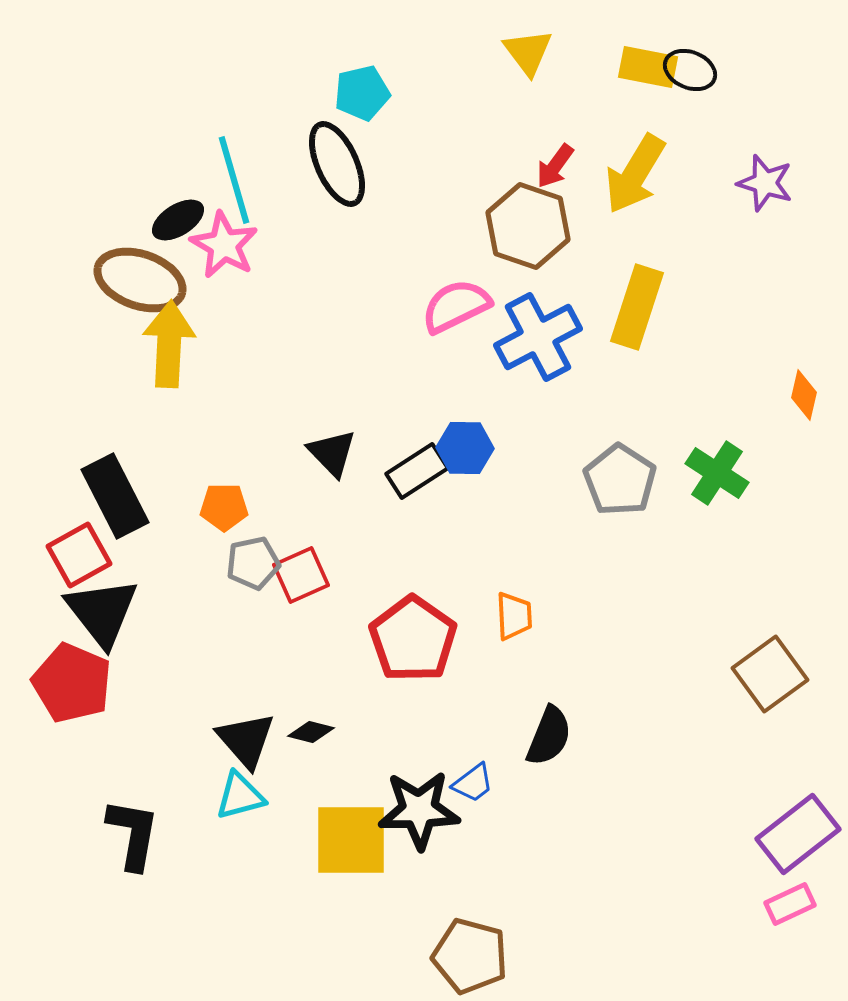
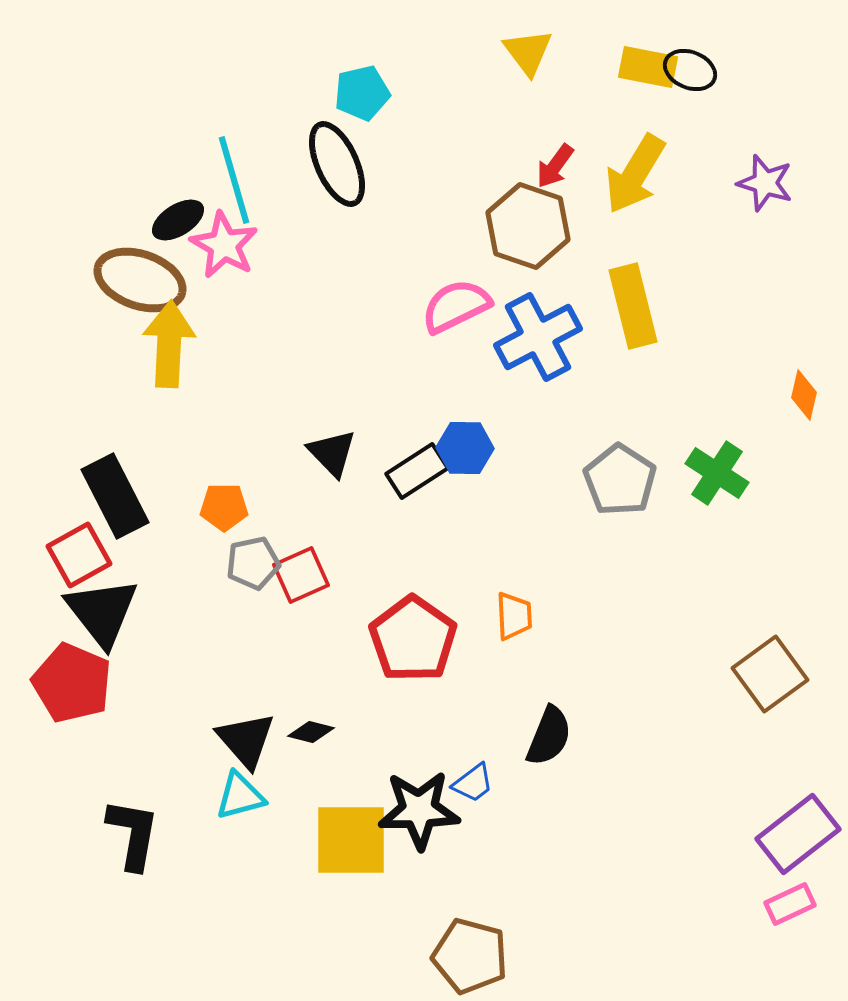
yellow rectangle at (637, 307): moved 4 px left, 1 px up; rotated 32 degrees counterclockwise
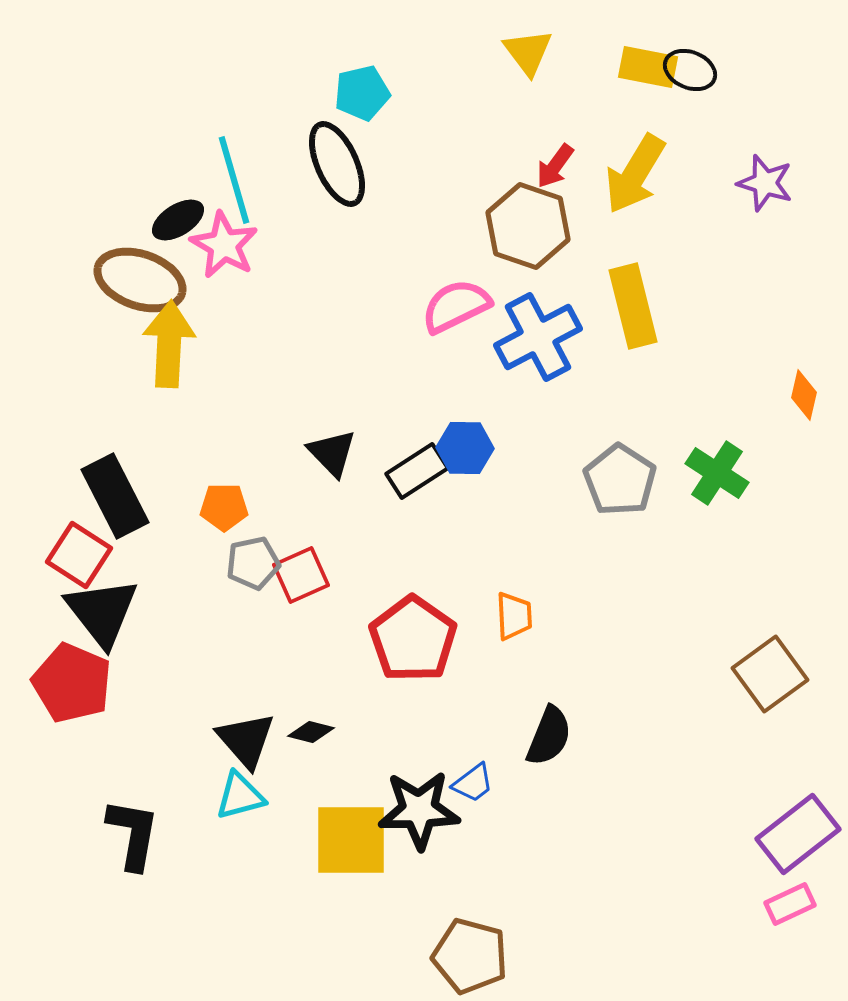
red square at (79, 555): rotated 28 degrees counterclockwise
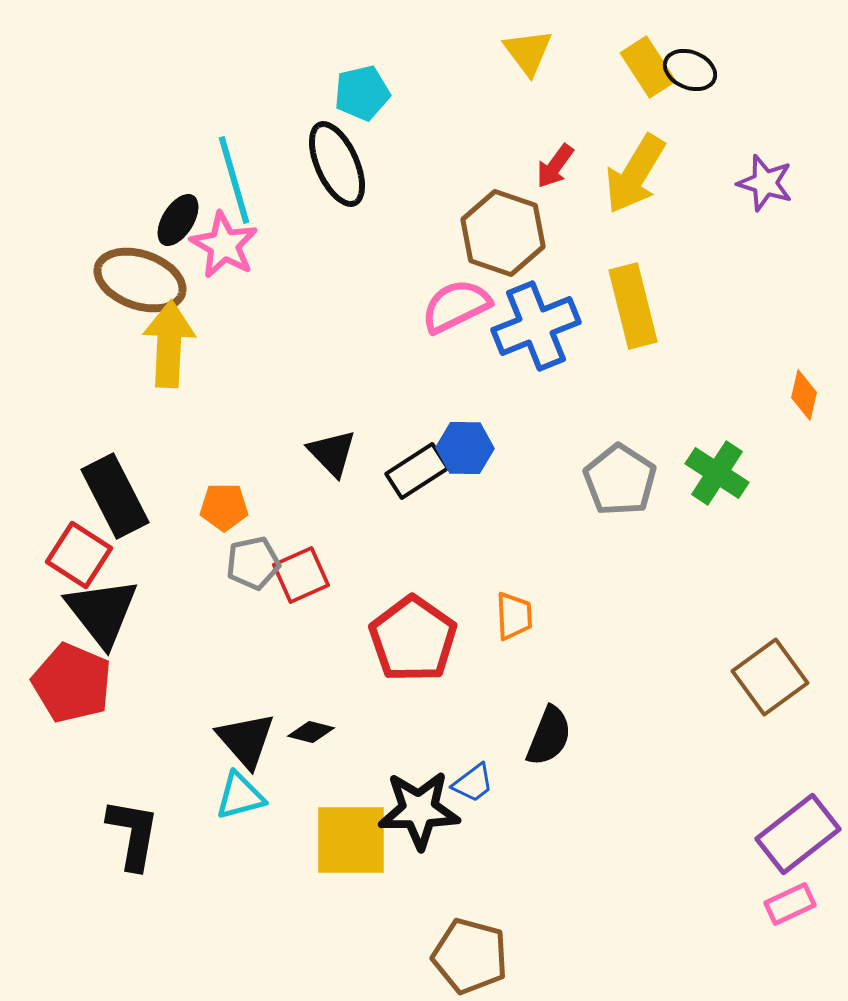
yellow rectangle at (648, 67): rotated 46 degrees clockwise
black ellipse at (178, 220): rotated 26 degrees counterclockwise
brown hexagon at (528, 226): moved 25 px left, 7 px down
blue cross at (538, 337): moved 2 px left, 11 px up; rotated 6 degrees clockwise
brown square at (770, 674): moved 3 px down
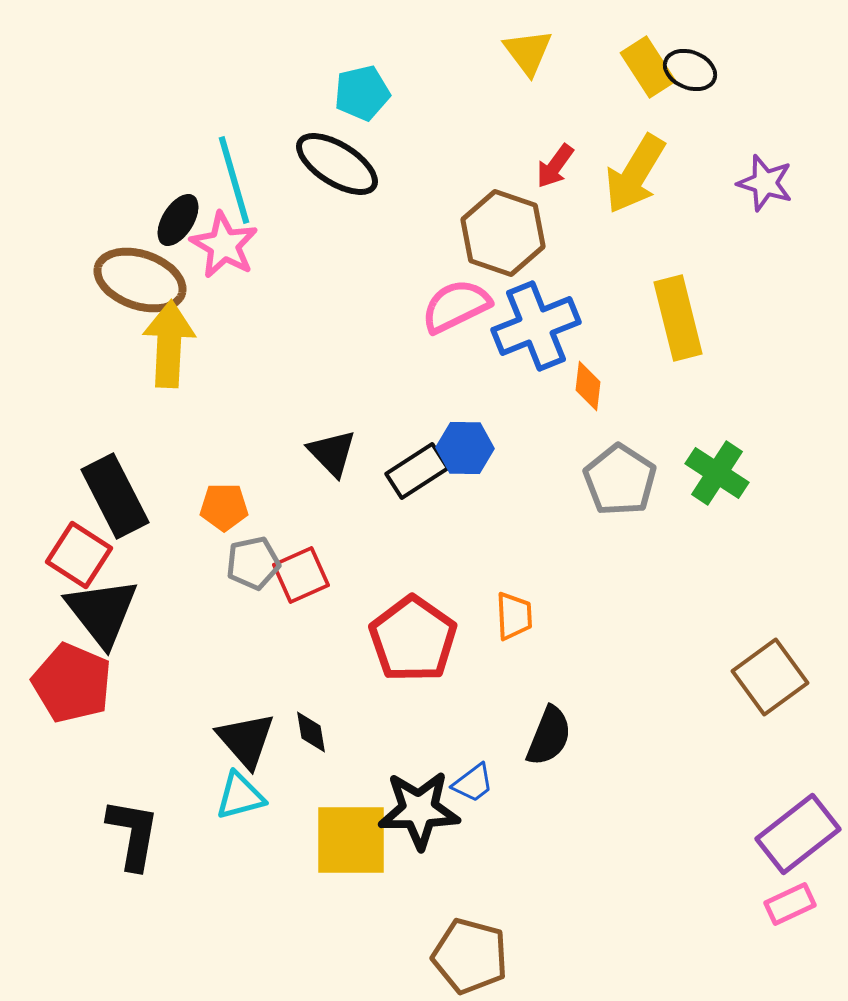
black ellipse at (337, 164): rotated 34 degrees counterclockwise
yellow rectangle at (633, 306): moved 45 px right, 12 px down
orange diamond at (804, 395): moved 216 px left, 9 px up; rotated 6 degrees counterclockwise
black diamond at (311, 732): rotated 66 degrees clockwise
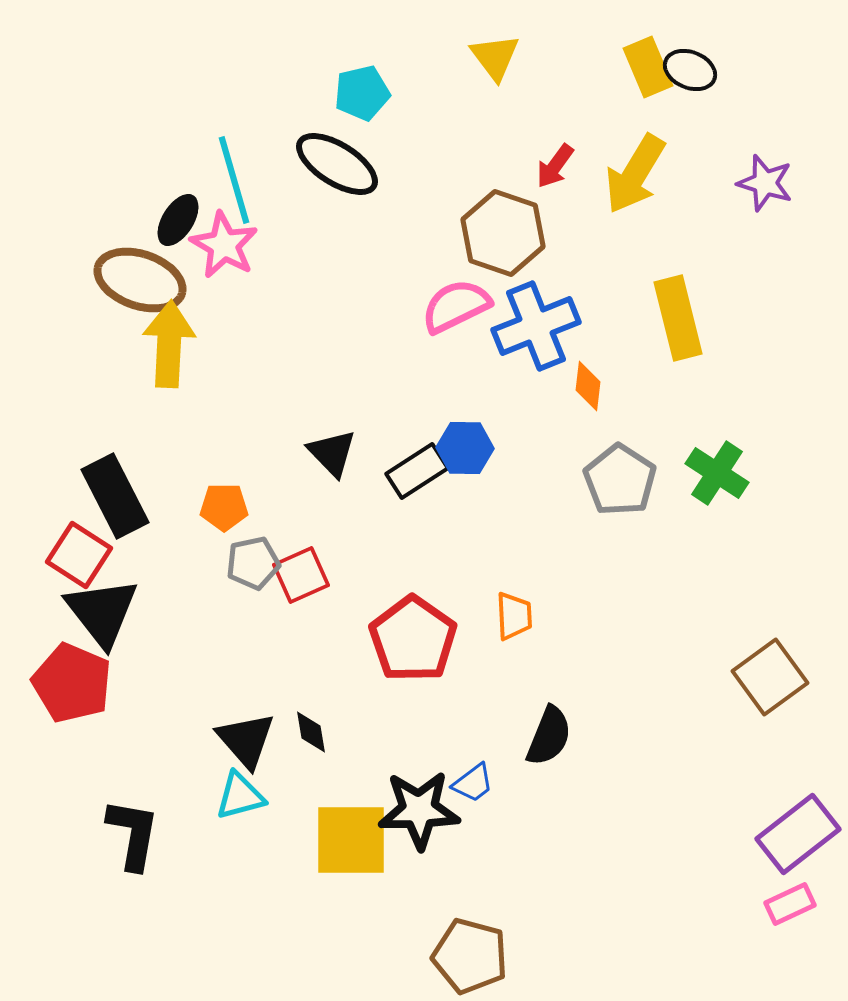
yellow triangle at (528, 52): moved 33 px left, 5 px down
yellow rectangle at (648, 67): rotated 10 degrees clockwise
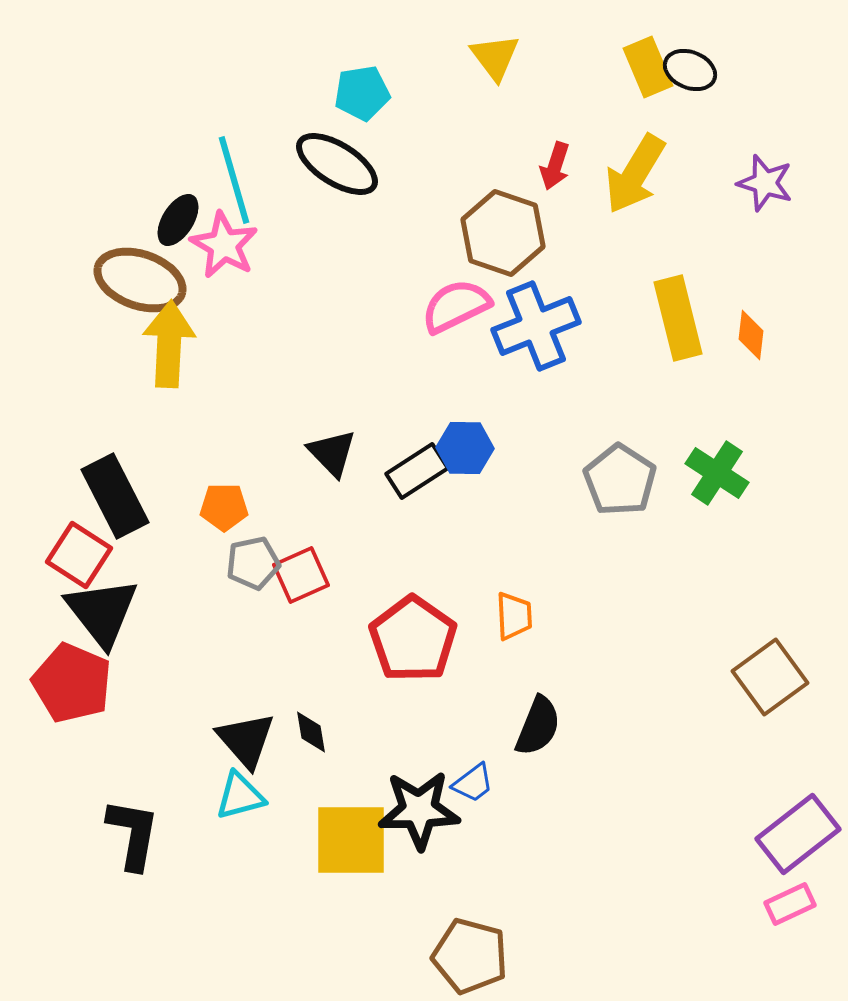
cyan pentagon at (362, 93): rotated 4 degrees clockwise
red arrow at (555, 166): rotated 18 degrees counterclockwise
orange diamond at (588, 386): moved 163 px right, 51 px up
black semicircle at (549, 736): moved 11 px left, 10 px up
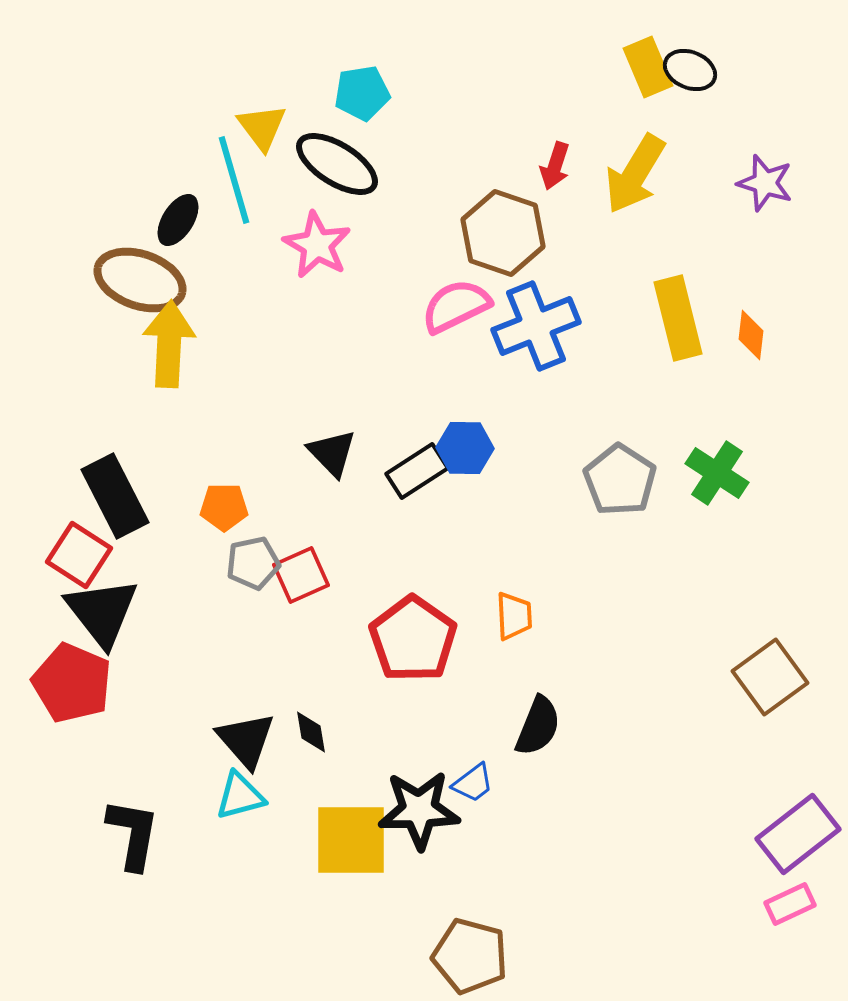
yellow triangle at (495, 57): moved 233 px left, 70 px down
pink star at (224, 245): moved 93 px right
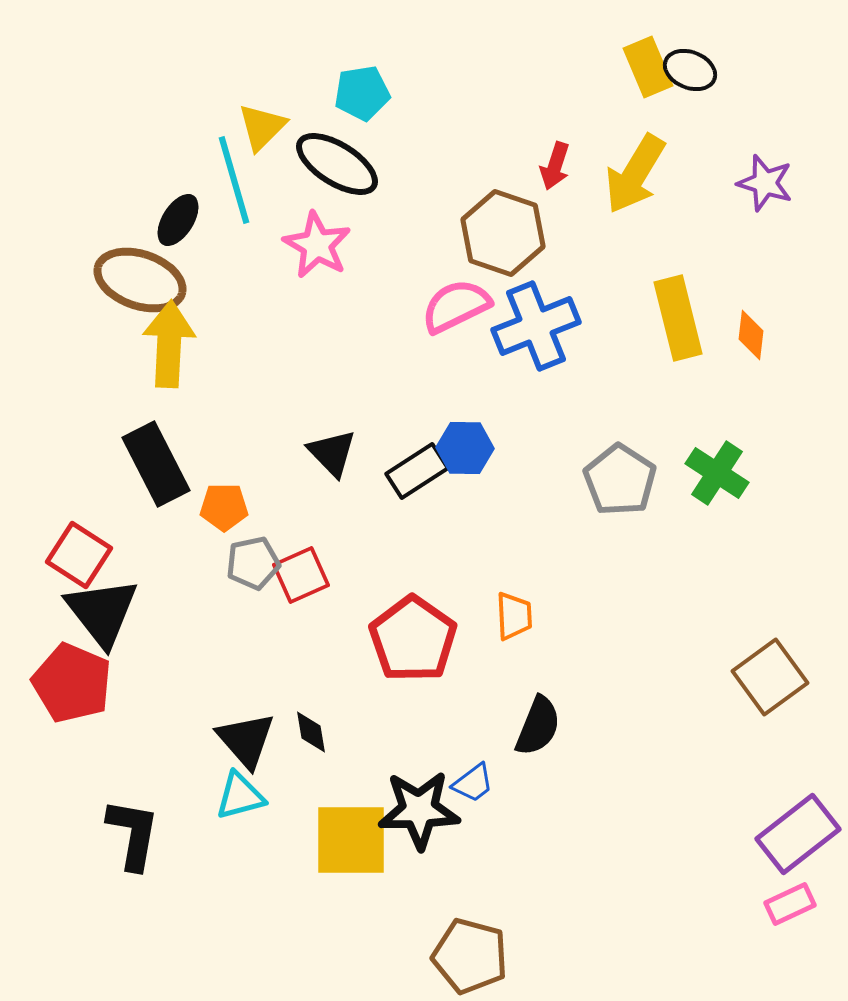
yellow triangle at (262, 127): rotated 22 degrees clockwise
black rectangle at (115, 496): moved 41 px right, 32 px up
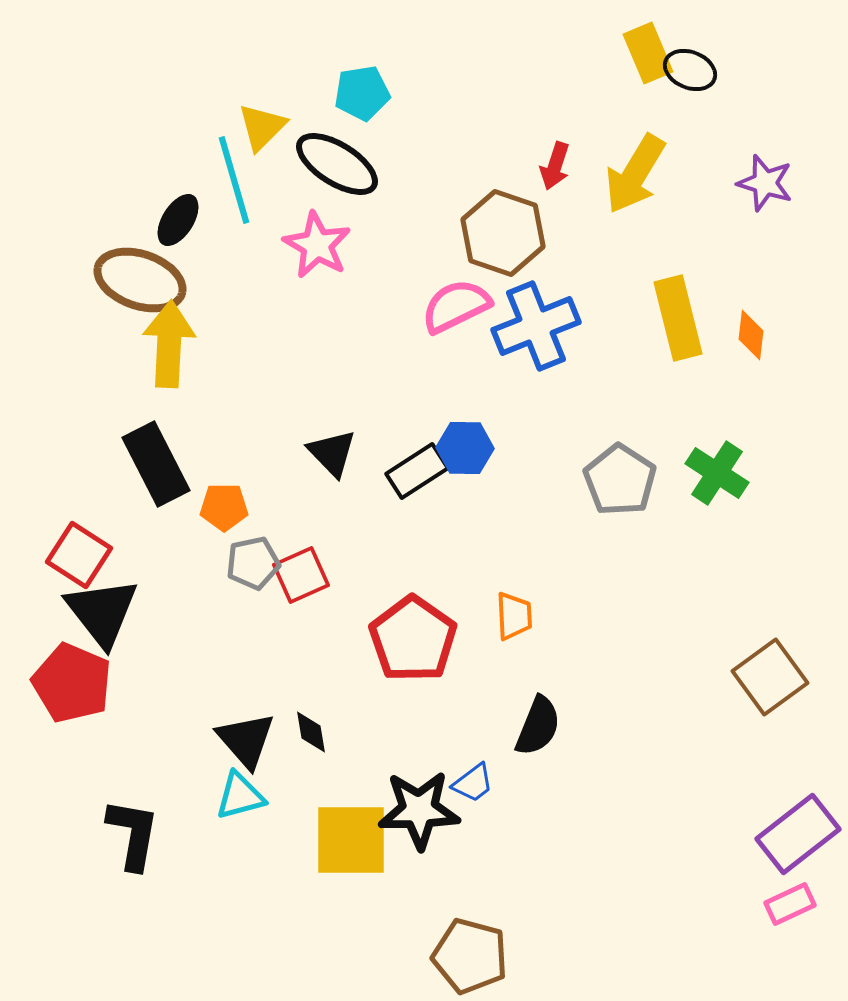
yellow rectangle at (648, 67): moved 14 px up
